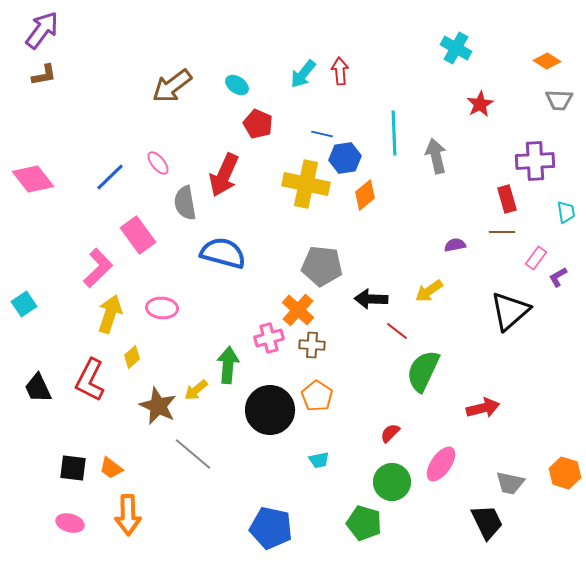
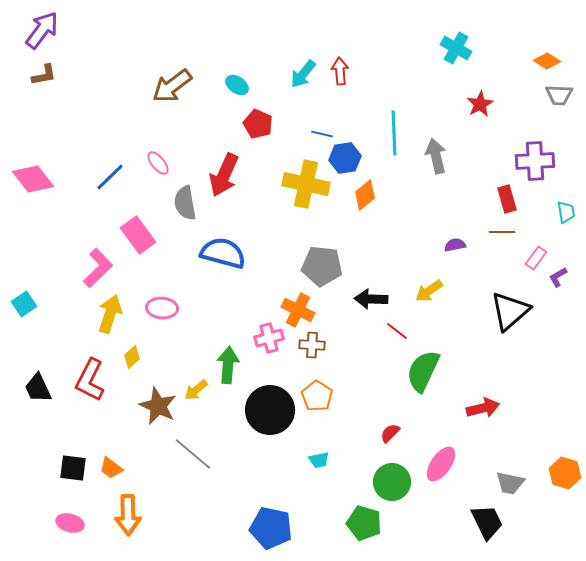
gray trapezoid at (559, 100): moved 5 px up
orange cross at (298, 310): rotated 16 degrees counterclockwise
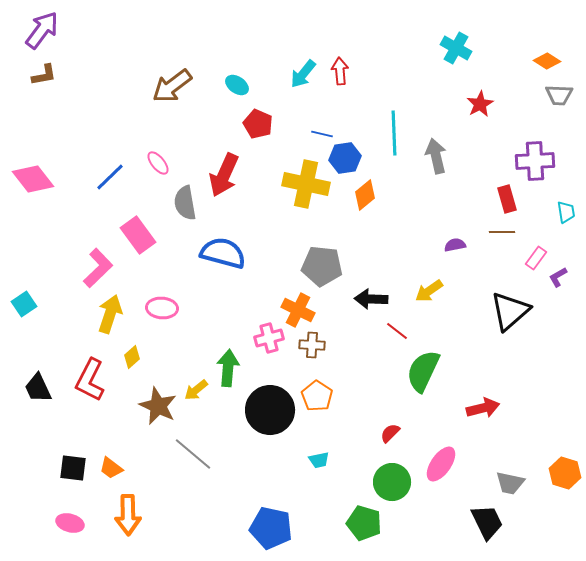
green arrow at (228, 365): moved 3 px down
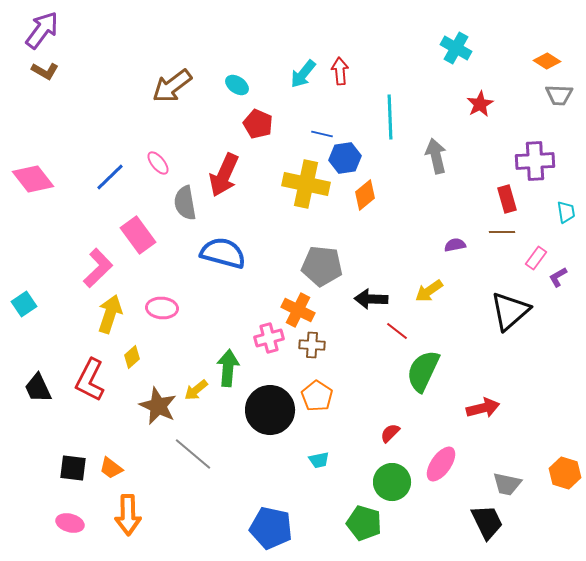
brown L-shape at (44, 75): moved 1 px right, 4 px up; rotated 40 degrees clockwise
cyan line at (394, 133): moved 4 px left, 16 px up
gray trapezoid at (510, 483): moved 3 px left, 1 px down
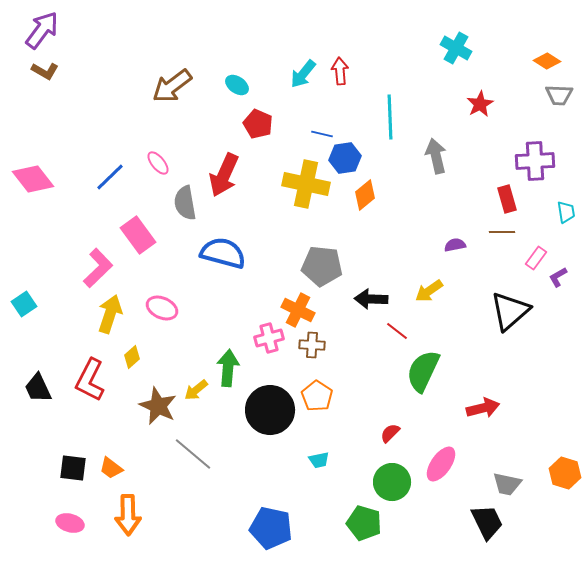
pink ellipse at (162, 308): rotated 20 degrees clockwise
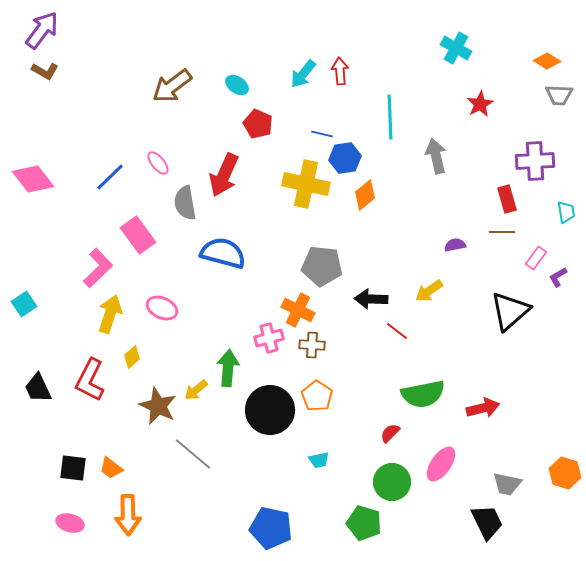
green semicircle at (423, 371): moved 23 px down; rotated 126 degrees counterclockwise
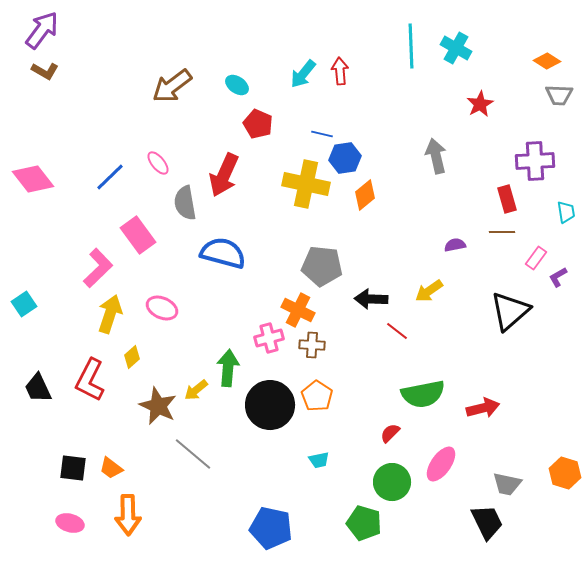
cyan line at (390, 117): moved 21 px right, 71 px up
black circle at (270, 410): moved 5 px up
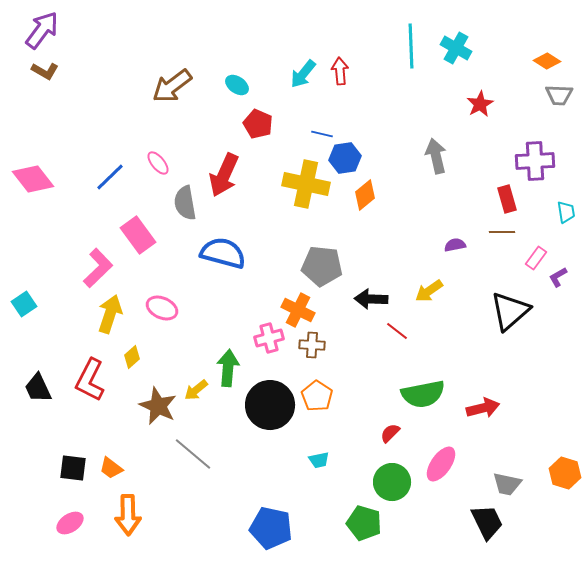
pink ellipse at (70, 523): rotated 48 degrees counterclockwise
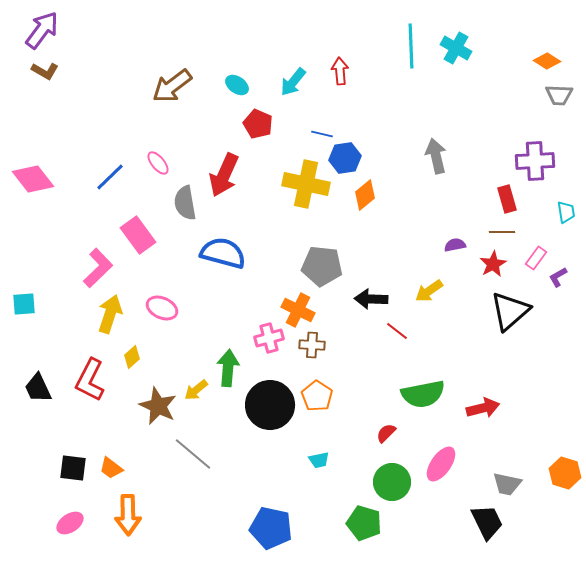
cyan arrow at (303, 74): moved 10 px left, 8 px down
red star at (480, 104): moved 13 px right, 160 px down
cyan square at (24, 304): rotated 30 degrees clockwise
red semicircle at (390, 433): moved 4 px left
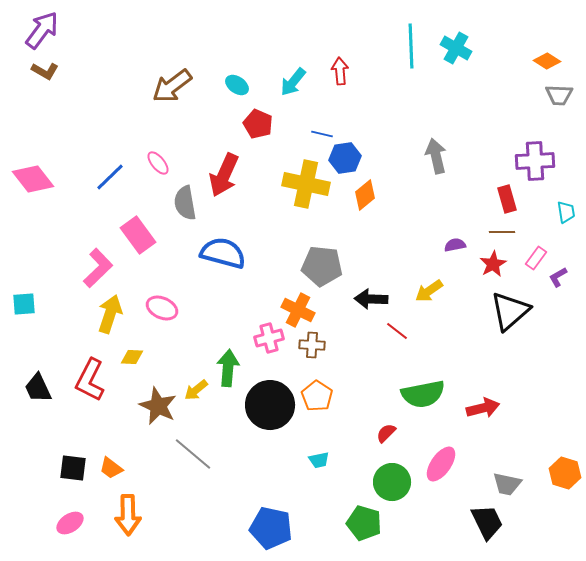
yellow diamond at (132, 357): rotated 45 degrees clockwise
